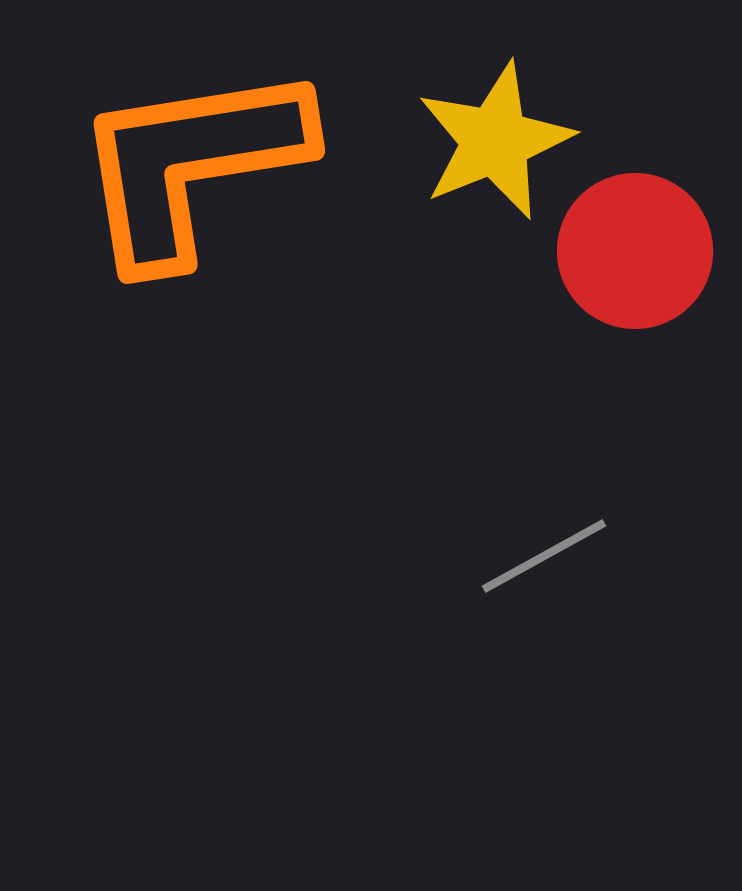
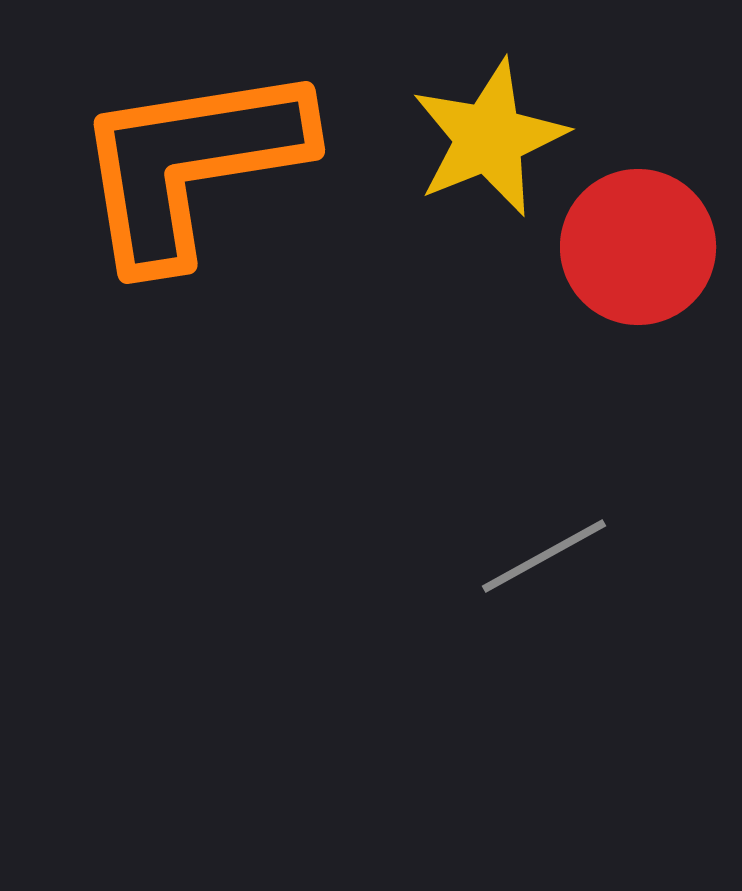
yellow star: moved 6 px left, 3 px up
red circle: moved 3 px right, 4 px up
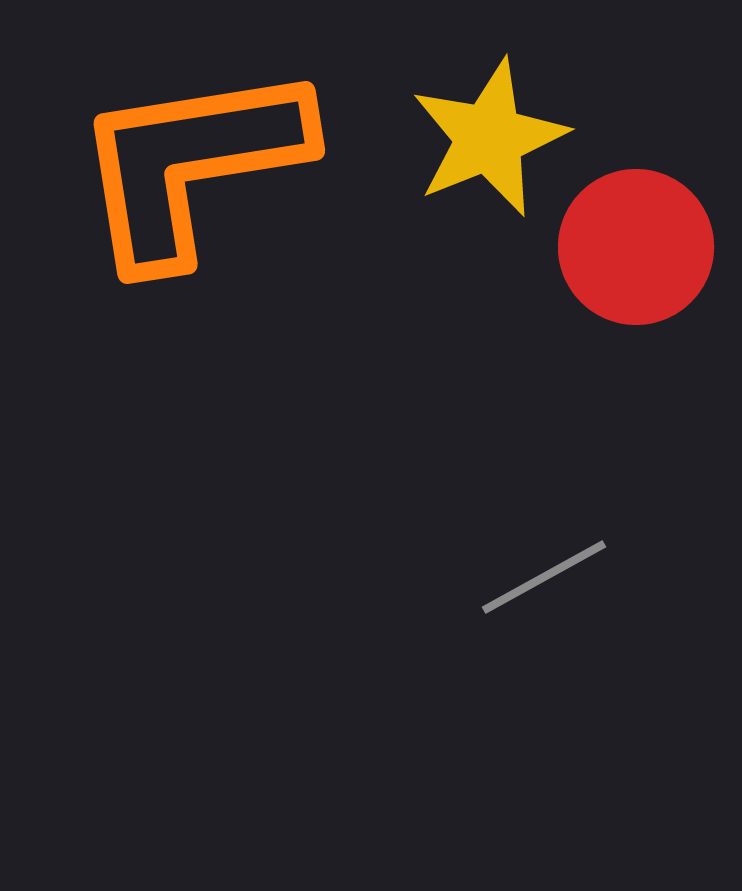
red circle: moved 2 px left
gray line: moved 21 px down
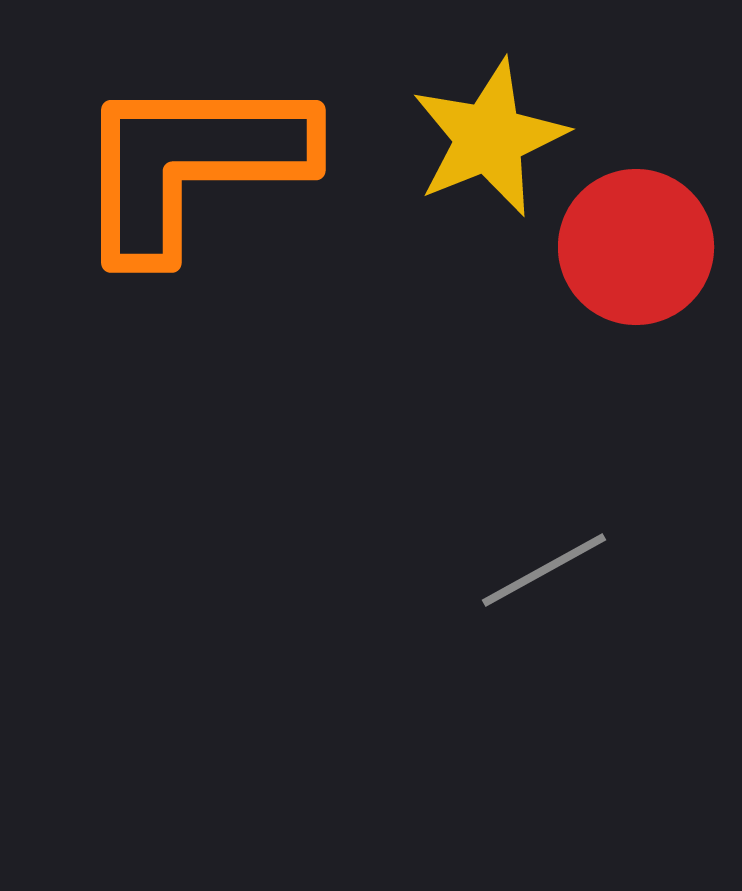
orange L-shape: rotated 9 degrees clockwise
gray line: moved 7 px up
